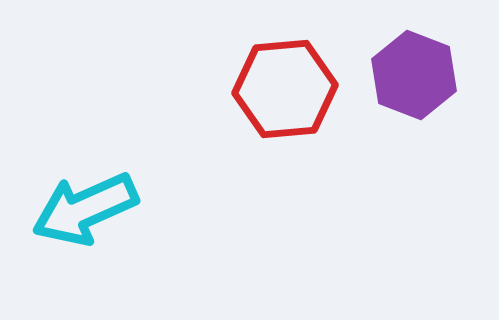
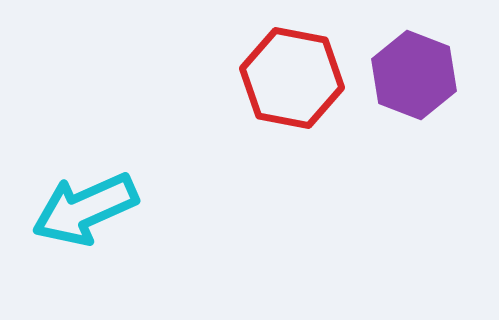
red hexagon: moved 7 px right, 11 px up; rotated 16 degrees clockwise
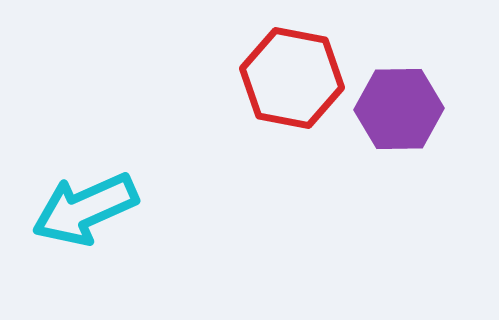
purple hexagon: moved 15 px left, 34 px down; rotated 22 degrees counterclockwise
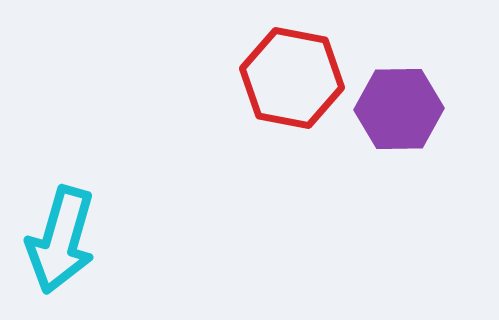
cyan arrow: moved 24 px left, 31 px down; rotated 50 degrees counterclockwise
